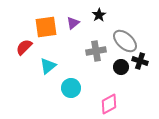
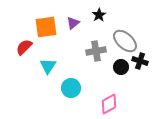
cyan triangle: rotated 18 degrees counterclockwise
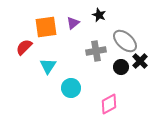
black star: rotated 16 degrees counterclockwise
black cross: rotated 28 degrees clockwise
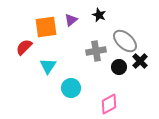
purple triangle: moved 2 px left, 3 px up
black circle: moved 2 px left
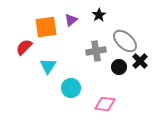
black star: rotated 16 degrees clockwise
pink diamond: moved 4 px left; rotated 35 degrees clockwise
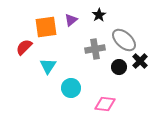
gray ellipse: moved 1 px left, 1 px up
gray cross: moved 1 px left, 2 px up
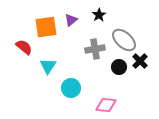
red semicircle: rotated 84 degrees clockwise
pink diamond: moved 1 px right, 1 px down
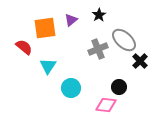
orange square: moved 1 px left, 1 px down
gray cross: moved 3 px right; rotated 12 degrees counterclockwise
black circle: moved 20 px down
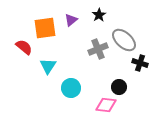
black cross: moved 2 px down; rotated 28 degrees counterclockwise
